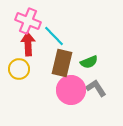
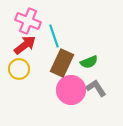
cyan line: rotated 25 degrees clockwise
red arrow: moved 3 px left, 1 px down; rotated 55 degrees clockwise
brown rectangle: rotated 12 degrees clockwise
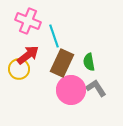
red arrow: moved 3 px right, 10 px down
green semicircle: rotated 102 degrees clockwise
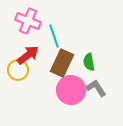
yellow circle: moved 1 px left, 1 px down
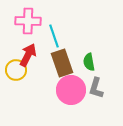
pink cross: rotated 20 degrees counterclockwise
red arrow: rotated 25 degrees counterclockwise
brown rectangle: rotated 44 degrees counterclockwise
yellow circle: moved 2 px left
gray L-shape: rotated 130 degrees counterclockwise
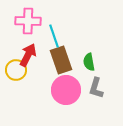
brown rectangle: moved 1 px left, 3 px up
pink circle: moved 5 px left
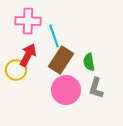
brown rectangle: rotated 52 degrees clockwise
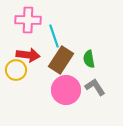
pink cross: moved 1 px up
red arrow: rotated 70 degrees clockwise
green semicircle: moved 3 px up
gray L-shape: moved 1 px left, 1 px up; rotated 130 degrees clockwise
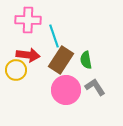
green semicircle: moved 3 px left, 1 px down
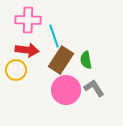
red arrow: moved 1 px left, 5 px up
gray L-shape: moved 1 px left, 1 px down
